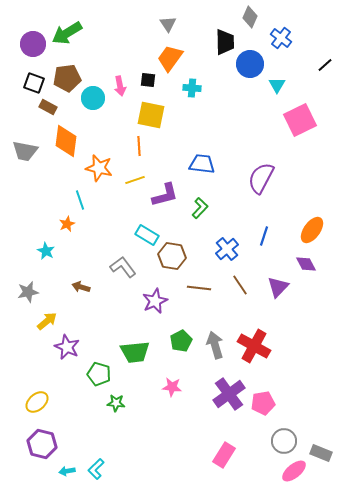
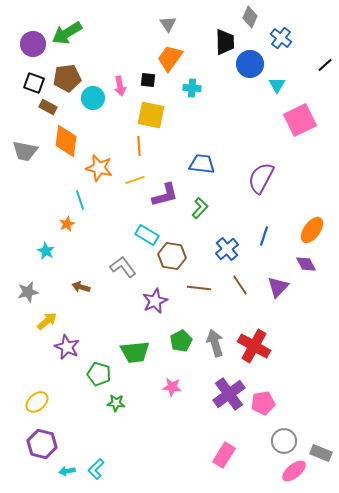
gray arrow at (215, 345): moved 2 px up
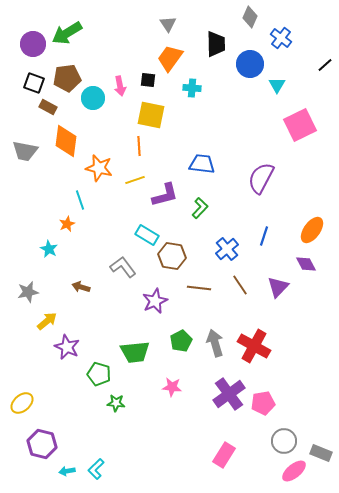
black trapezoid at (225, 42): moved 9 px left, 2 px down
pink square at (300, 120): moved 5 px down
cyan star at (46, 251): moved 3 px right, 2 px up
yellow ellipse at (37, 402): moved 15 px left, 1 px down
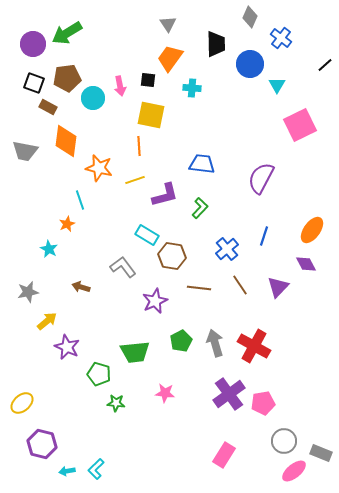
pink star at (172, 387): moved 7 px left, 6 px down
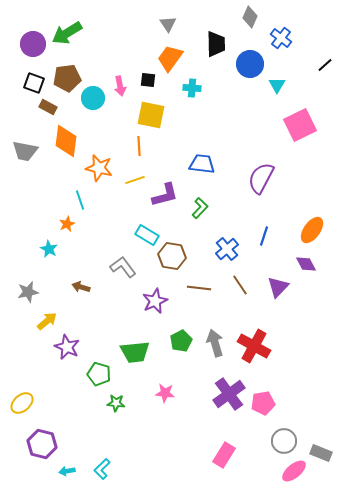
cyan L-shape at (96, 469): moved 6 px right
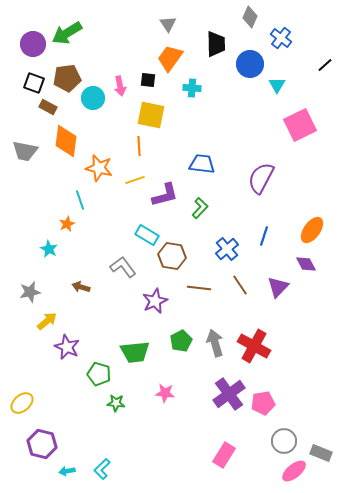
gray star at (28, 292): moved 2 px right
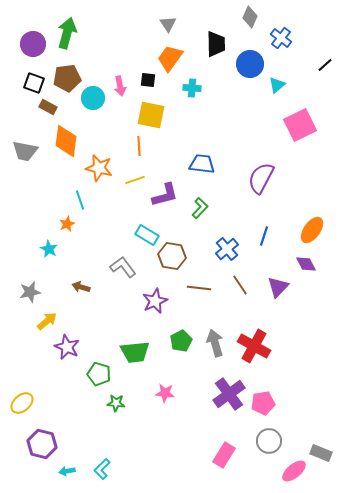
green arrow at (67, 33): rotated 136 degrees clockwise
cyan triangle at (277, 85): rotated 18 degrees clockwise
gray circle at (284, 441): moved 15 px left
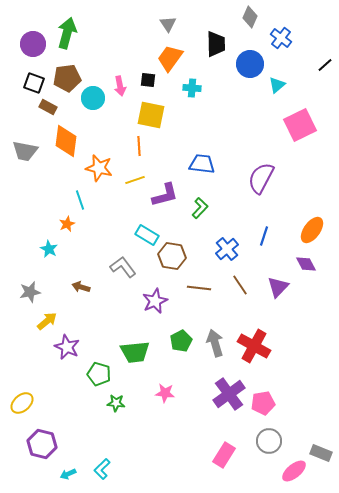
cyan arrow at (67, 471): moved 1 px right, 3 px down; rotated 14 degrees counterclockwise
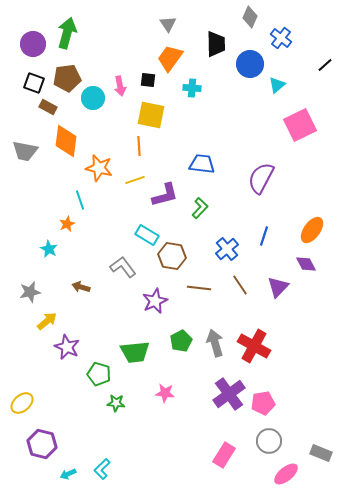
pink ellipse at (294, 471): moved 8 px left, 3 px down
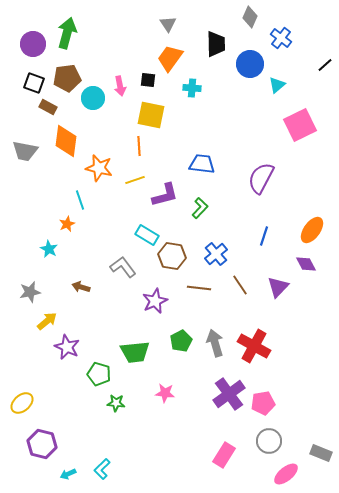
blue cross at (227, 249): moved 11 px left, 5 px down
